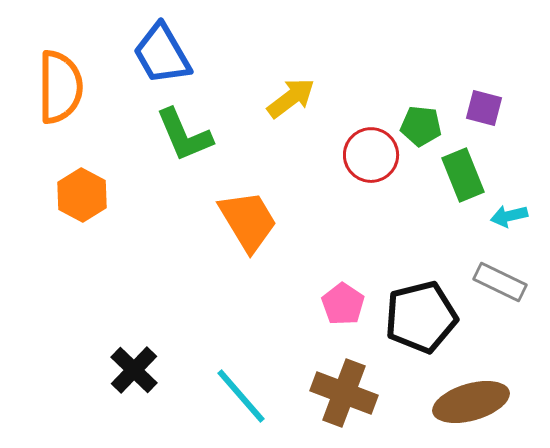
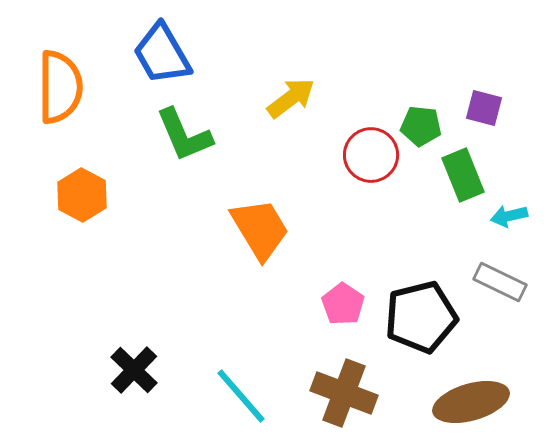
orange trapezoid: moved 12 px right, 8 px down
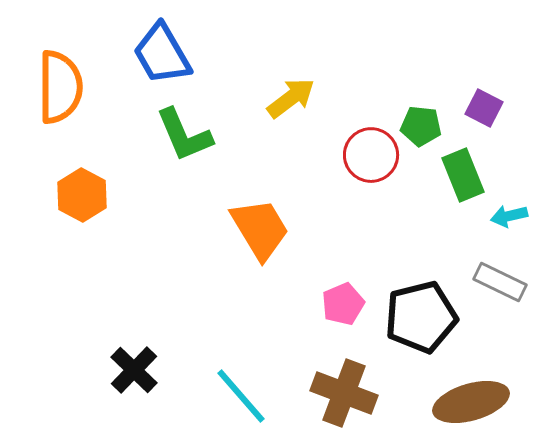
purple square: rotated 12 degrees clockwise
pink pentagon: rotated 15 degrees clockwise
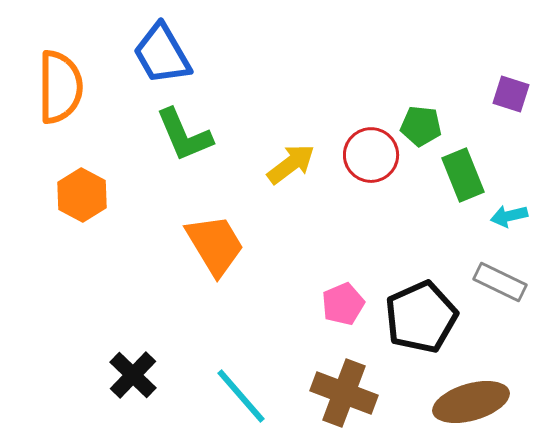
yellow arrow: moved 66 px down
purple square: moved 27 px right, 14 px up; rotated 9 degrees counterclockwise
orange trapezoid: moved 45 px left, 16 px down
black pentagon: rotated 10 degrees counterclockwise
black cross: moved 1 px left, 5 px down
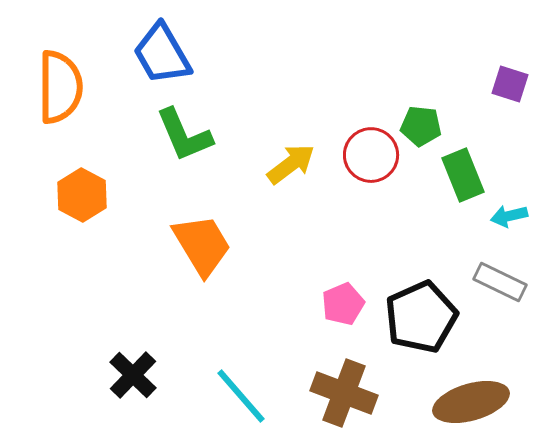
purple square: moved 1 px left, 10 px up
orange trapezoid: moved 13 px left
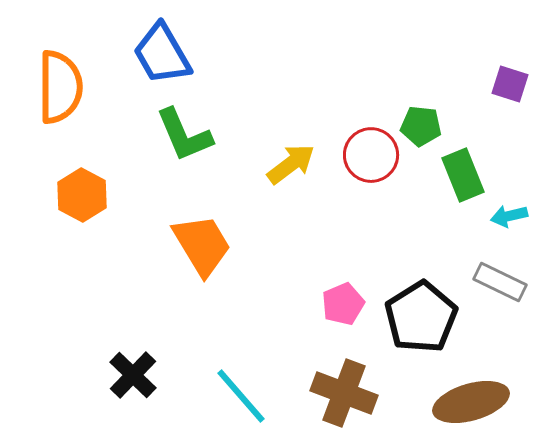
black pentagon: rotated 8 degrees counterclockwise
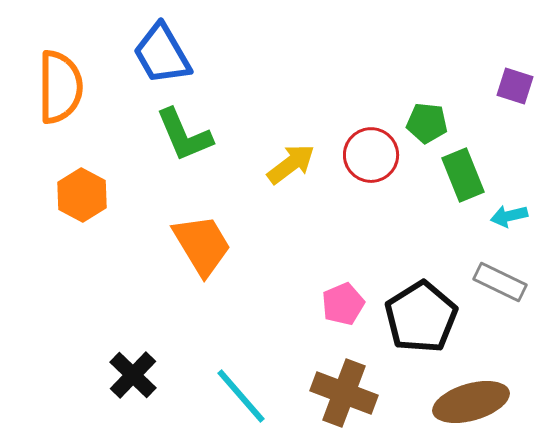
purple square: moved 5 px right, 2 px down
green pentagon: moved 6 px right, 3 px up
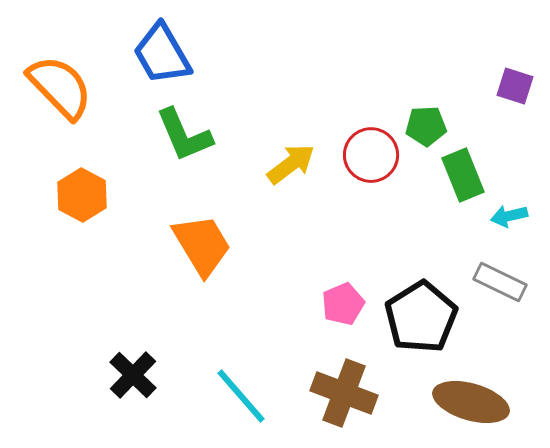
orange semicircle: rotated 44 degrees counterclockwise
green pentagon: moved 1 px left, 3 px down; rotated 9 degrees counterclockwise
brown ellipse: rotated 32 degrees clockwise
